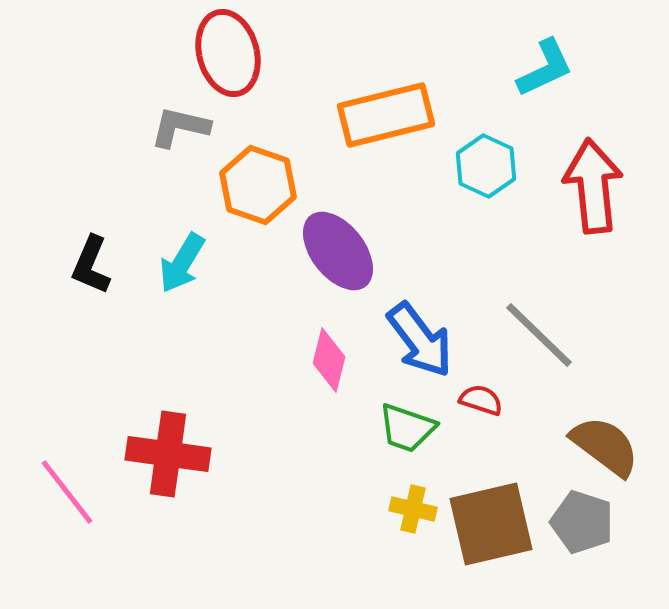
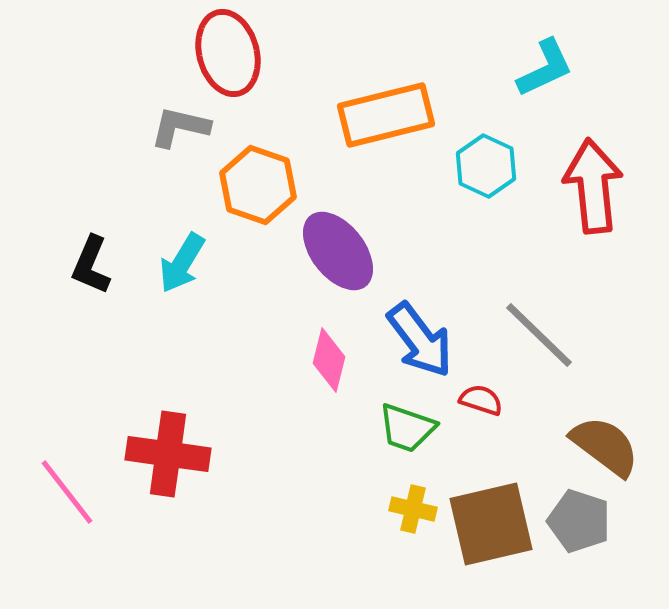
gray pentagon: moved 3 px left, 1 px up
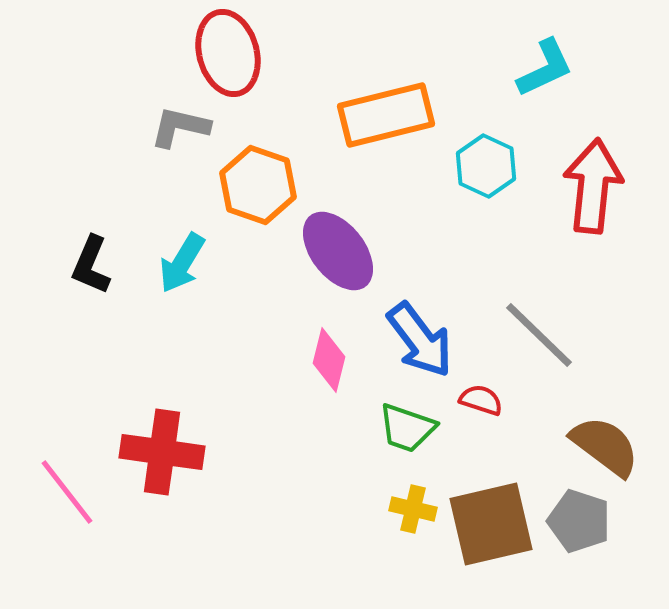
red arrow: rotated 12 degrees clockwise
red cross: moved 6 px left, 2 px up
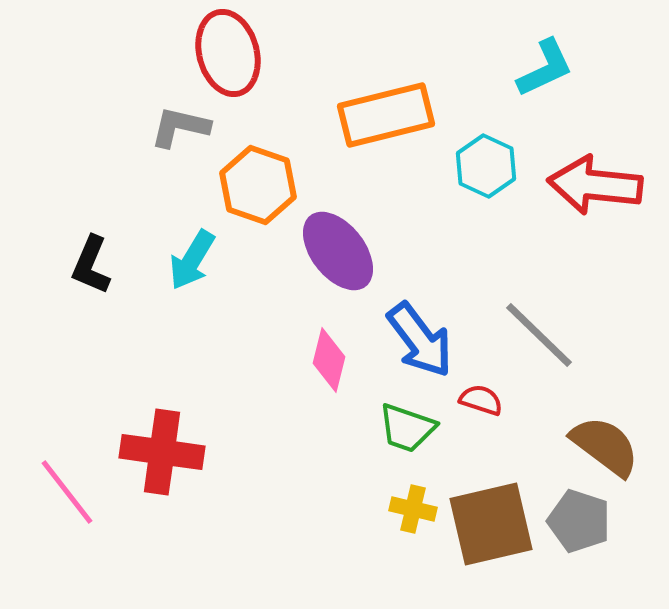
red arrow: moved 2 px right, 1 px up; rotated 90 degrees counterclockwise
cyan arrow: moved 10 px right, 3 px up
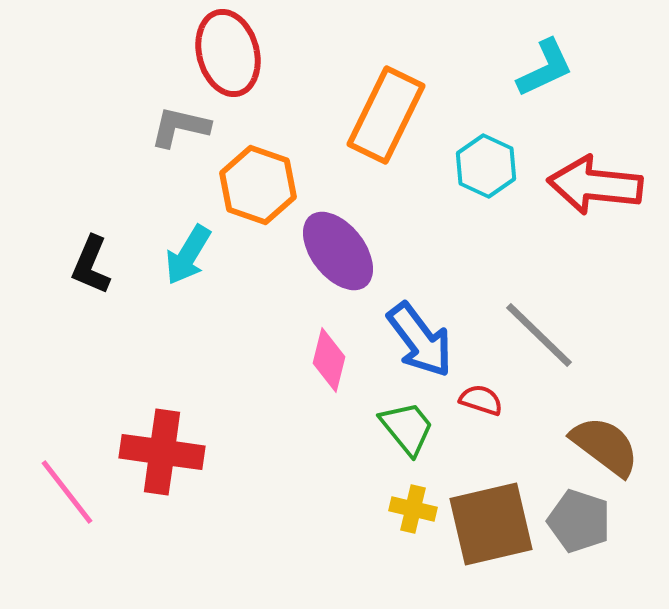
orange rectangle: rotated 50 degrees counterclockwise
cyan arrow: moved 4 px left, 5 px up
green trapezoid: rotated 148 degrees counterclockwise
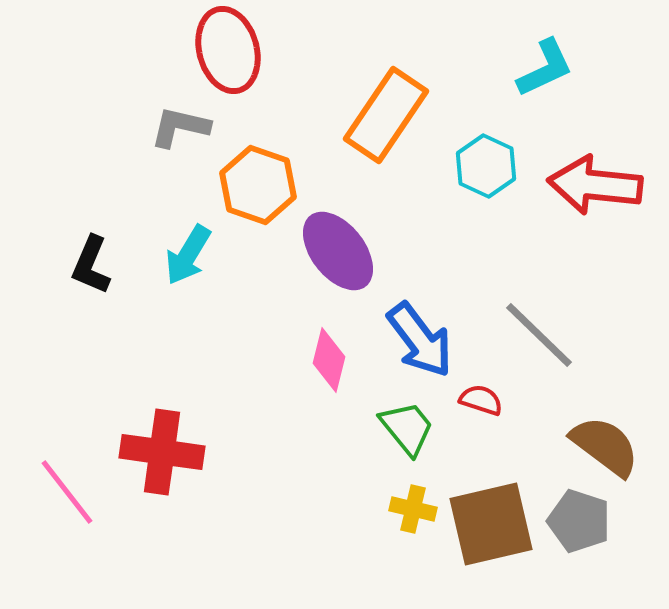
red ellipse: moved 3 px up
orange rectangle: rotated 8 degrees clockwise
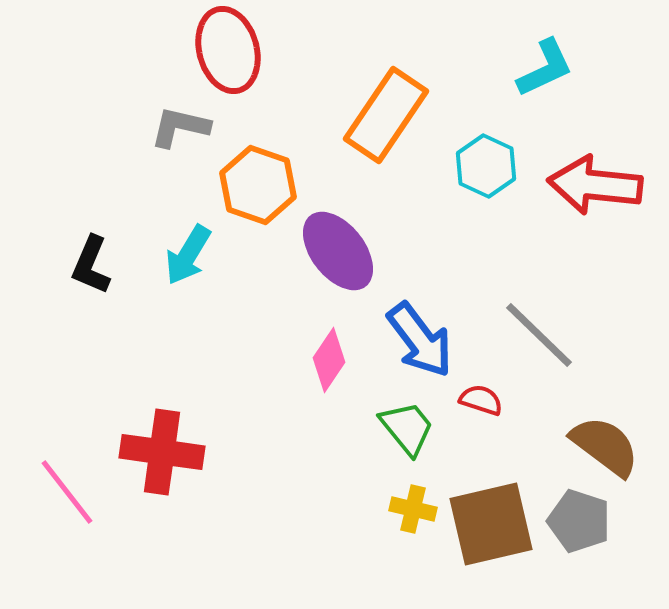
pink diamond: rotated 20 degrees clockwise
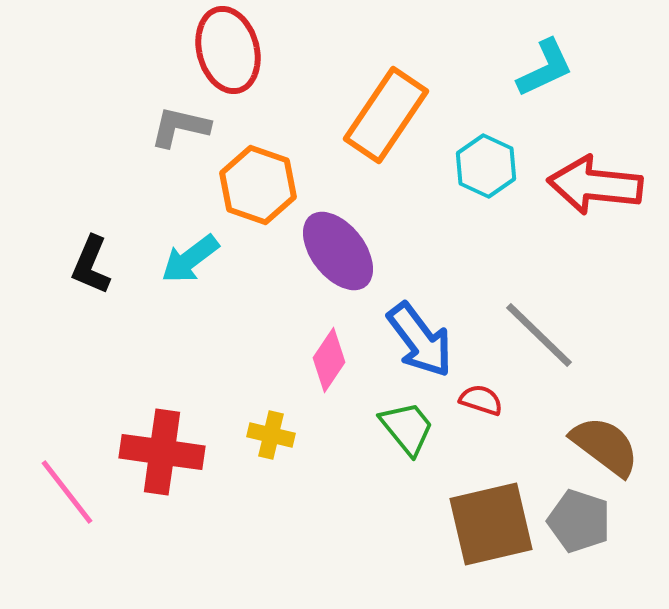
cyan arrow: moved 2 px right, 4 px down; rotated 22 degrees clockwise
yellow cross: moved 142 px left, 74 px up
